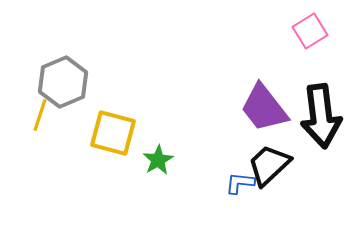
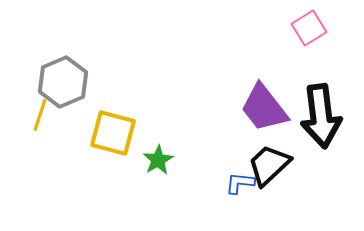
pink square: moved 1 px left, 3 px up
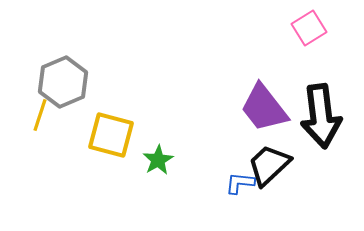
yellow square: moved 2 px left, 2 px down
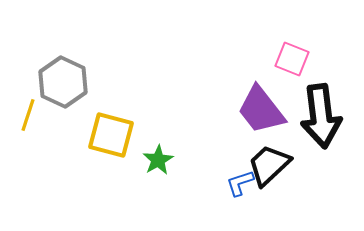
pink square: moved 17 px left, 31 px down; rotated 36 degrees counterclockwise
gray hexagon: rotated 12 degrees counterclockwise
purple trapezoid: moved 3 px left, 2 px down
yellow line: moved 12 px left
blue L-shape: rotated 24 degrees counterclockwise
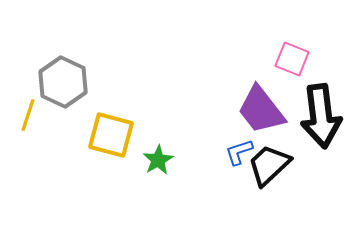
blue L-shape: moved 1 px left, 31 px up
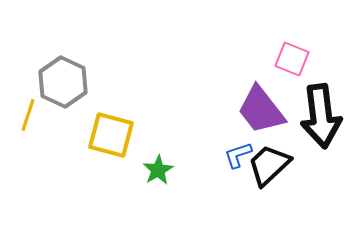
blue L-shape: moved 1 px left, 3 px down
green star: moved 10 px down
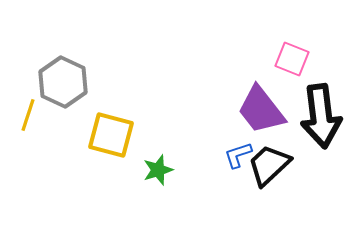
green star: rotated 12 degrees clockwise
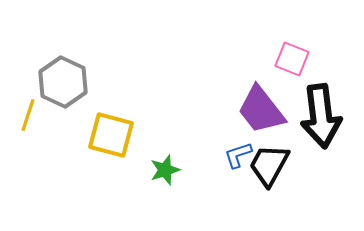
black trapezoid: rotated 18 degrees counterclockwise
green star: moved 7 px right
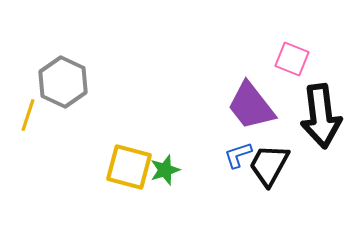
purple trapezoid: moved 10 px left, 4 px up
yellow square: moved 18 px right, 32 px down
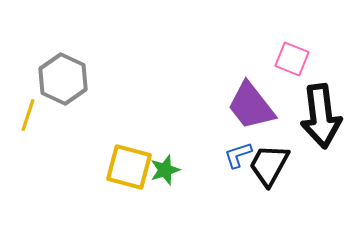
gray hexagon: moved 3 px up
